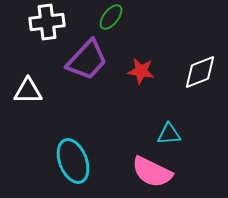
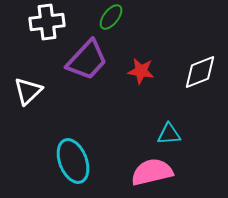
white triangle: rotated 44 degrees counterclockwise
pink semicircle: rotated 141 degrees clockwise
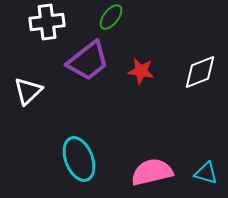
purple trapezoid: moved 1 px right, 1 px down; rotated 9 degrees clockwise
cyan triangle: moved 37 px right, 39 px down; rotated 20 degrees clockwise
cyan ellipse: moved 6 px right, 2 px up
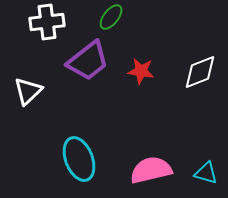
pink semicircle: moved 1 px left, 2 px up
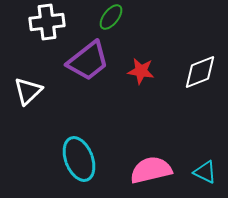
cyan triangle: moved 1 px left, 1 px up; rotated 10 degrees clockwise
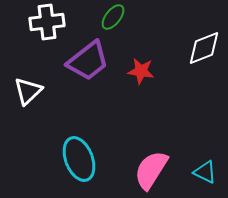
green ellipse: moved 2 px right
white diamond: moved 4 px right, 24 px up
pink semicircle: rotated 45 degrees counterclockwise
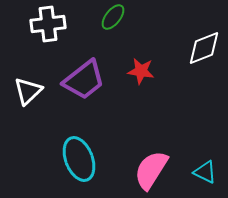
white cross: moved 1 px right, 2 px down
purple trapezoid: moved 4 px left, 19 px down
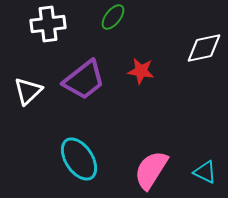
white diamond: rotated 9 degrees clockwise
cyan ellipse: rotated 12 degrees counterclockwise
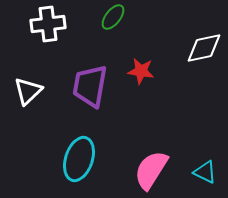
purple trapezoid: moved 6 px right, 6 px down; rotated 138 degrees clockwise
cyan ellipse: rotated 51 degrees clockwise
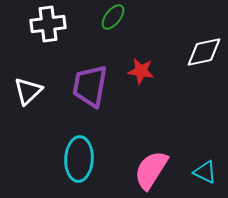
white diamond: moved 4 px down
cyan ellipse: rotated 15 degrees counterclockwise
